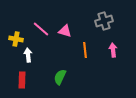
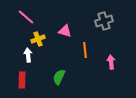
pink line: moved 15 px left, 12 px up
yellow cross: moved 22 px right; rotated 32 degrees counterclockwise
pink arrow: moved 2 px left, 12 px down
green semicircle: moved 1 px left
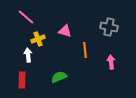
gray cross: moved 5 px right, 6 px down; rotated 30 degrees clockwise
green semicircle: rotated 42 degrees clockwise
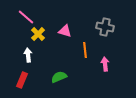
gray cross: moved 4 px left
yellow cross: moved 5 px up; rotated 24 degrees counterclockwise
pink arrow: moved 6 px left, 2 px down
red rectangle: rotated 21 degrees clockwise
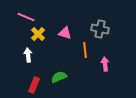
pink line: rotated 18 degrees counterclockwise
gray cross: moved 5 px left, 2 px down
pink triangle: moved 2 px down
red rectangle: moved 12 px right, 5 px down
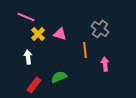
gray cross: rotated 24 degrees clockwise
pink triangle: moved 5 px left, 1 px down
white arrow: moved 2 px down
red rectangle: rotated 14 degrees clockwise
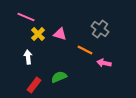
orange line: rotated 56 degrees counterclockwise
pink arrow: moved 1 px left, 1 px up; rotated 72 degrees counterclockwise
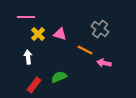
pink line: rotated 24 degrees counterclockwise
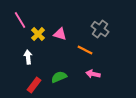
pink line: moved 6 px left, 3 px down; rotated 60 degrees clockwise
pink arrow: moved 11 px left, 11 px down
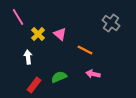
pink line: moved 2 px left, 3 px up
gray cross: moved 11 px right, 6 px up
pink triangle: rotated 24 degrees clockwise
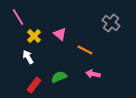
yellow cross: moved 4 px left, 2 px down
white arrow: rotated 24 degrees counterclockwise
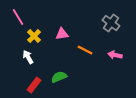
pink triangle: moved 2 px right; rotated 48 degrees counterclockwise
pink arrow: moved 22 px right, 19 px up
